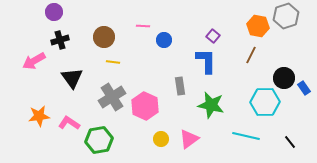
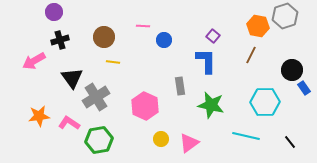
gray hexagon: moved 1 px left
black circle: moved 8 px right, 8 px up
gray cross: moved 16 px left
pink triangle: moved 4 px down
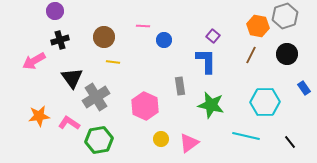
purple circle: moved 1 px right, 1 px up
black circle: moved 5 px left, 16 px up
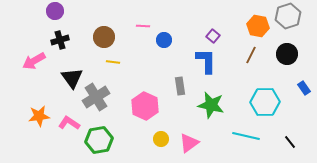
gray hexagon: moved 3 px right
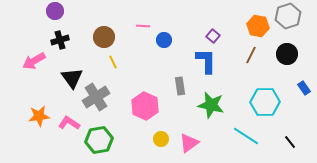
yellow line: rotated 56 degrees clockwise
cyan line: rotated 20 degrees clockwise
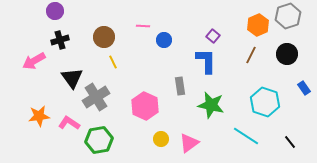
orange hexagon: moved 1 px up; rotated 25 degrees clockwise
cyan hexagon: rotated 20 degrees clockwise
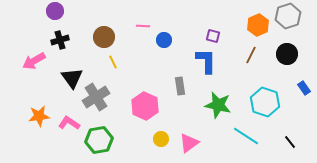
purple square: rotated 24 degrees counterclockwise
green star: moved 7 px right
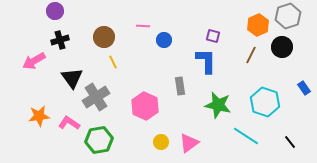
black circle: moved 5 px left, 7 px up
yellow circle: moved 3 px down
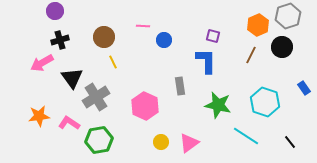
pink arrow: moved 8 px right, 2 px down
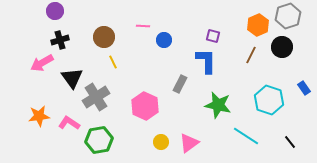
gray rectangle: moved 2 px up; rotated 36 degrees clockwise
cyan hexagon: moved 4 px right, 2 px up
